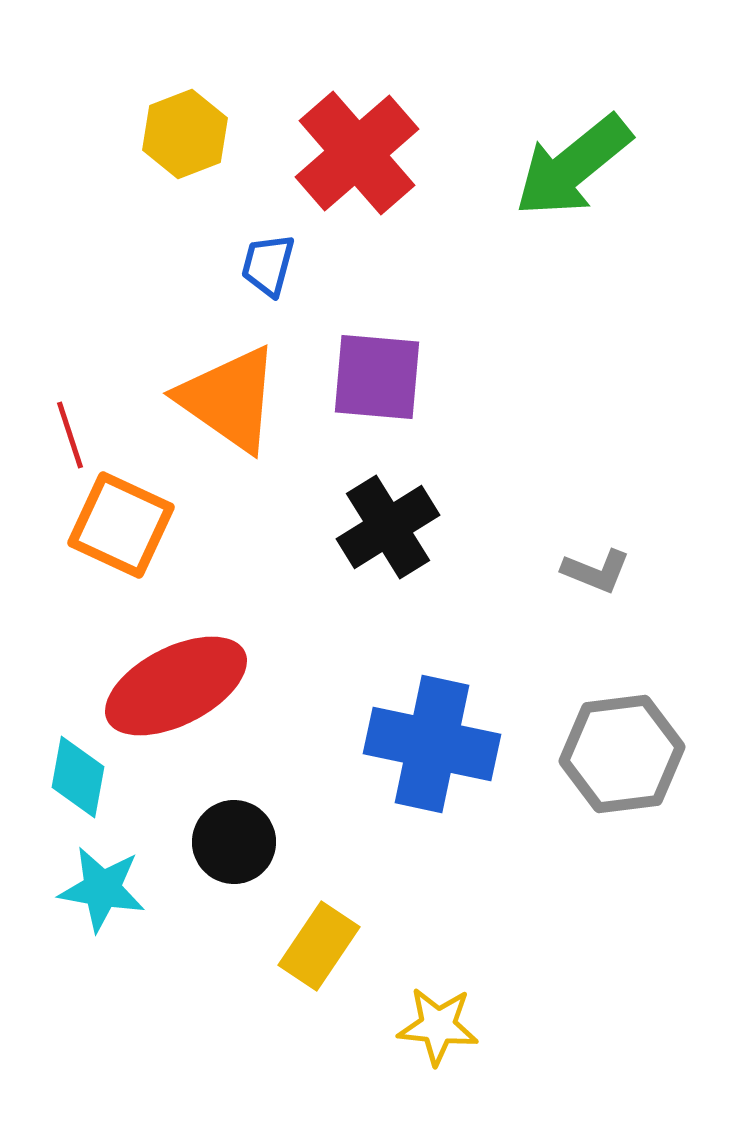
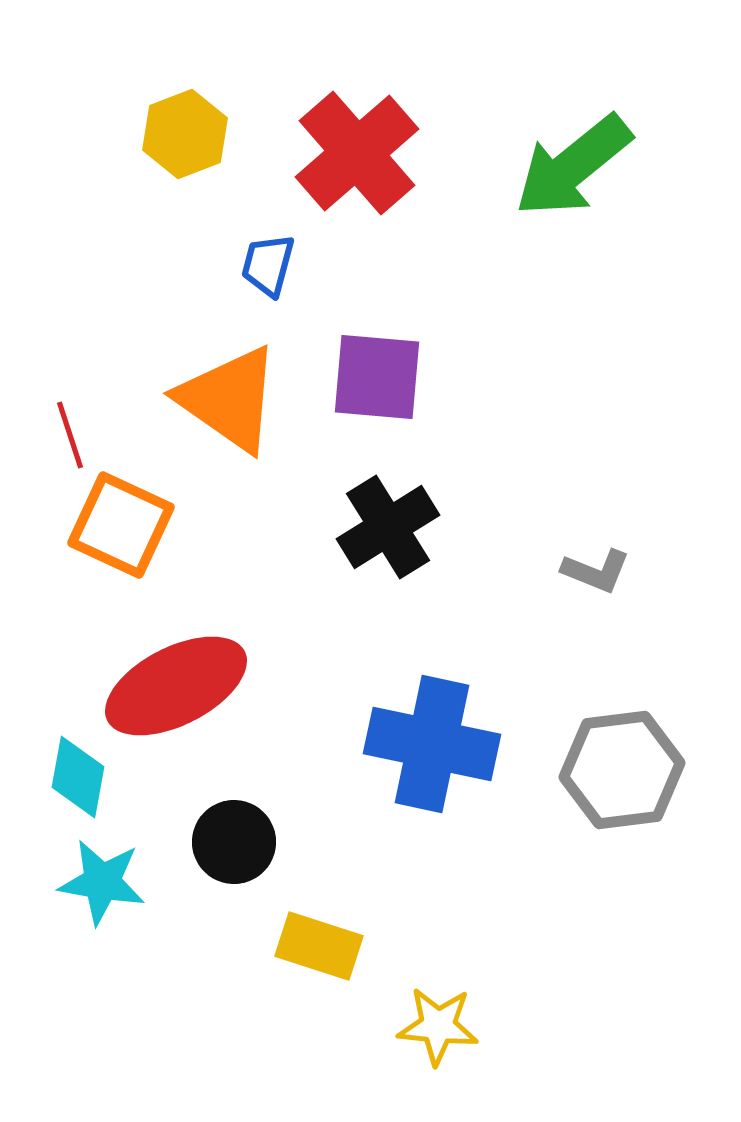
gray hexagon: moved 16 px down
cyan star: moved 7 px up
yellow rectangle: rotated 74 degrees clockwise
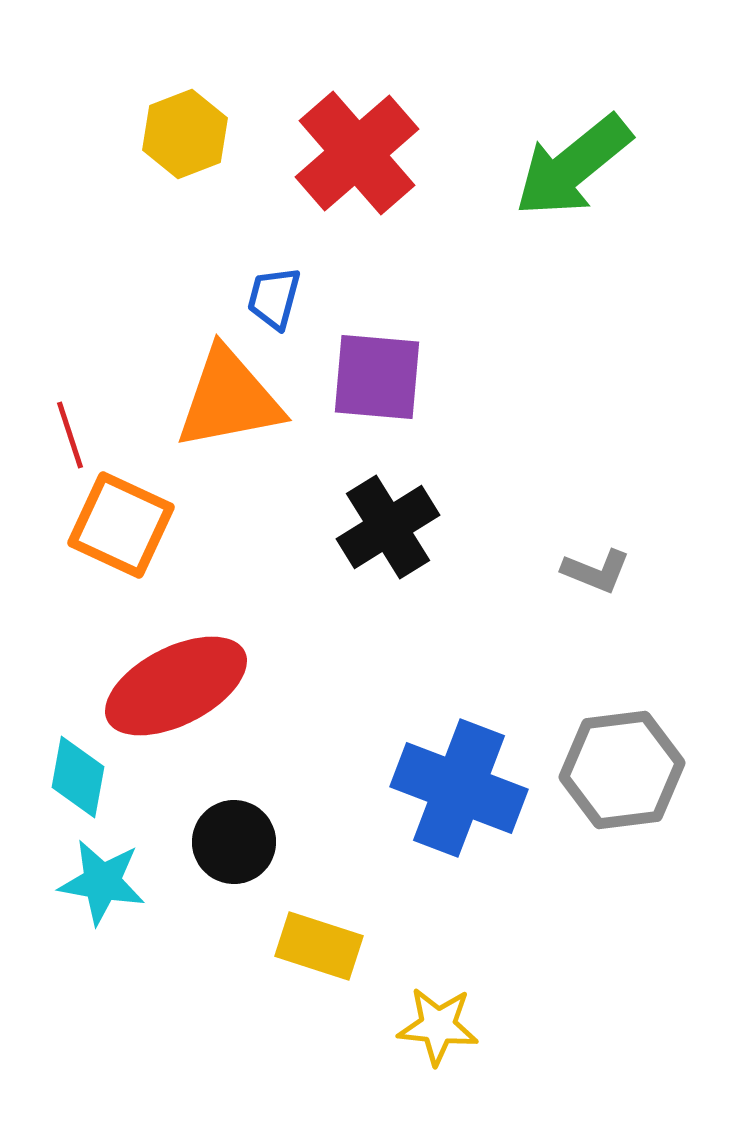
blue trapezoid: moved 6 px right, 33 px down
orange triangle: rotated 46 degrees counterclockwise
blue cross: moved 27 px right, 44 px down; rotated 9 degrees clockwise
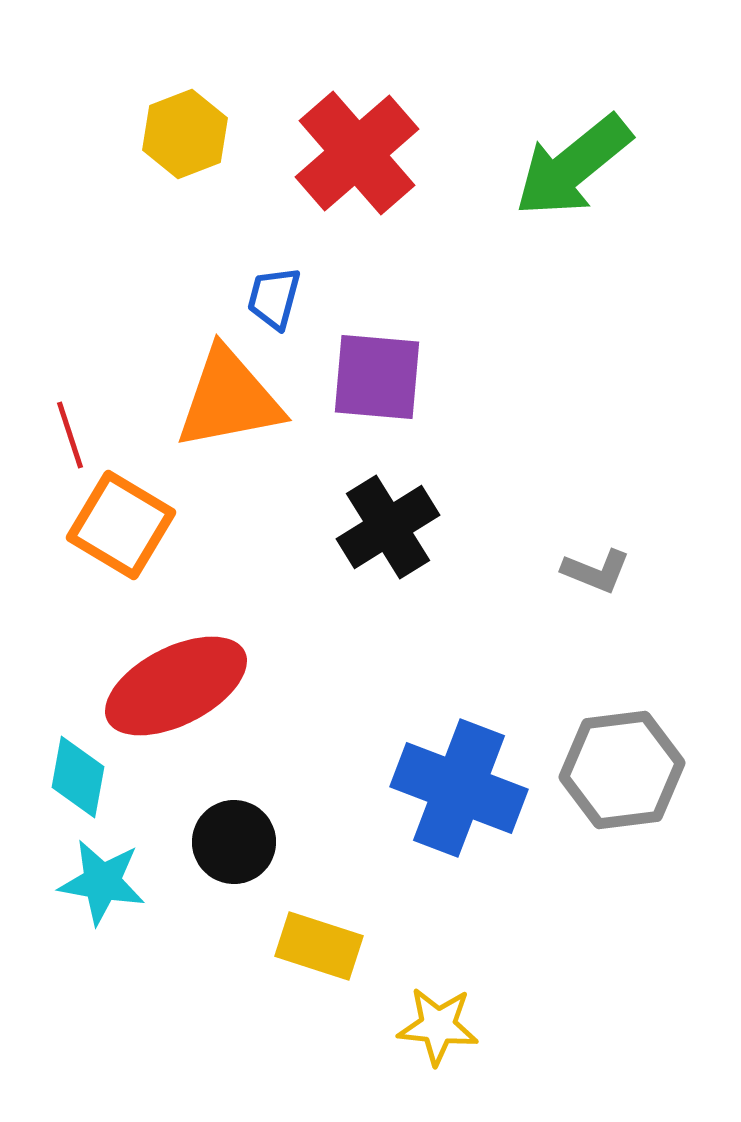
orange square: rotated 6 degrees clockwise
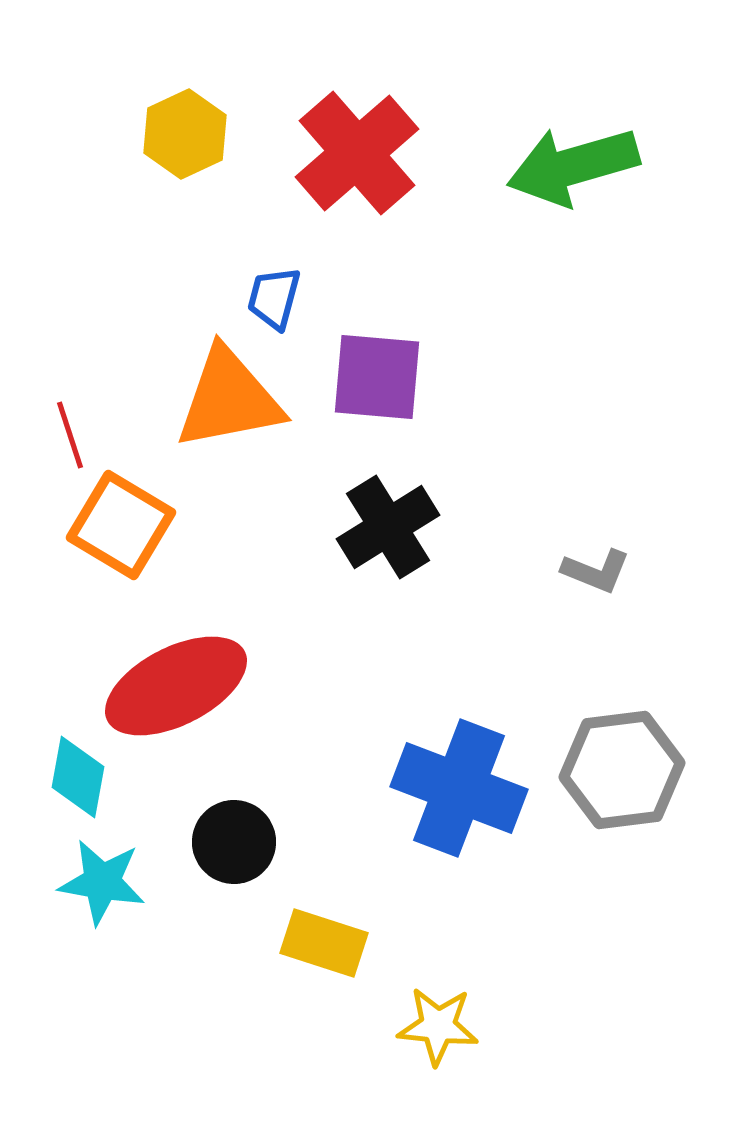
yellow hexagon: rotated 4 degrees counterclockwise
green arrow: rotated 23 degrees clockwise
yellow rectangle: moved 5 px right, 3 px up
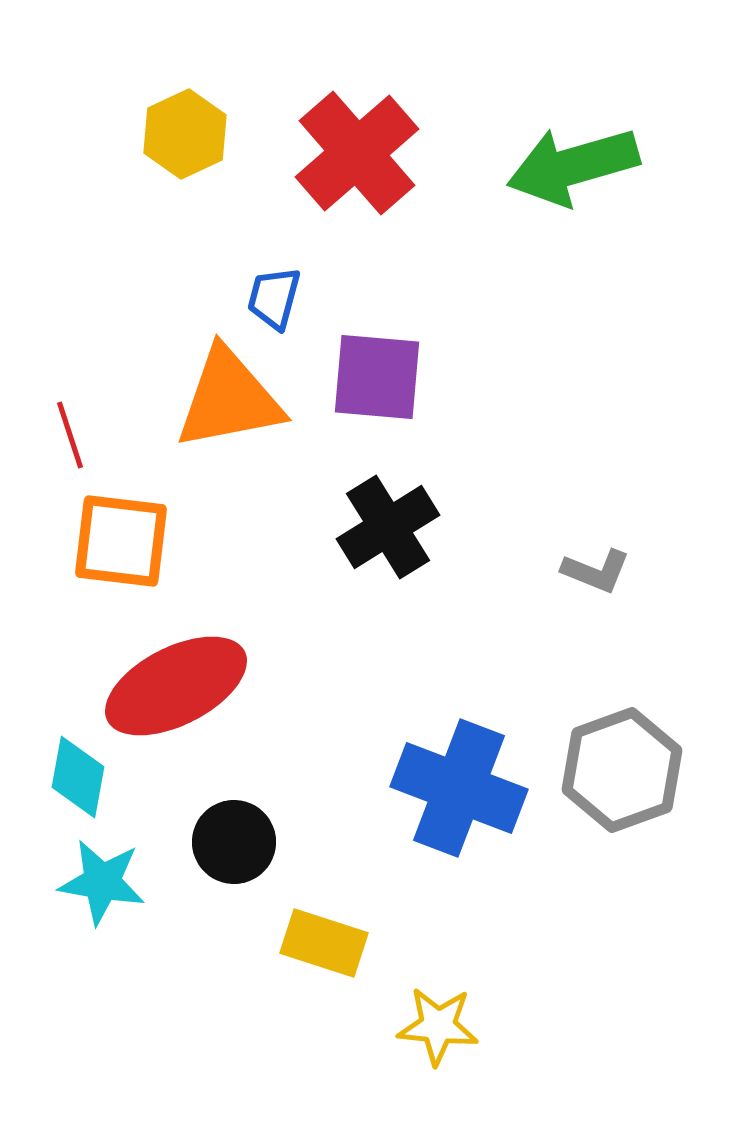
orange square: moved 16 px down; rotated 24 degrees counterclockwise
gray hexagon: rotated 13 degrees counterclockwise
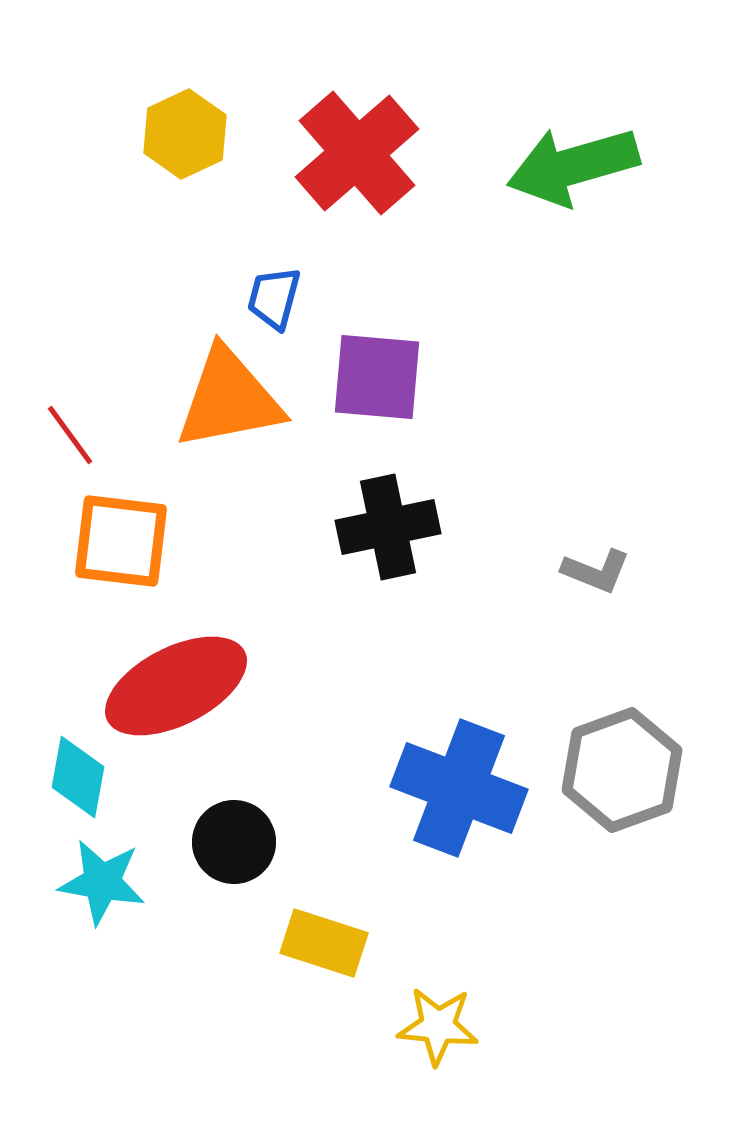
red line: rotated 18 degrees counterclockwise
black cross: rotated 20 degrees clockwise
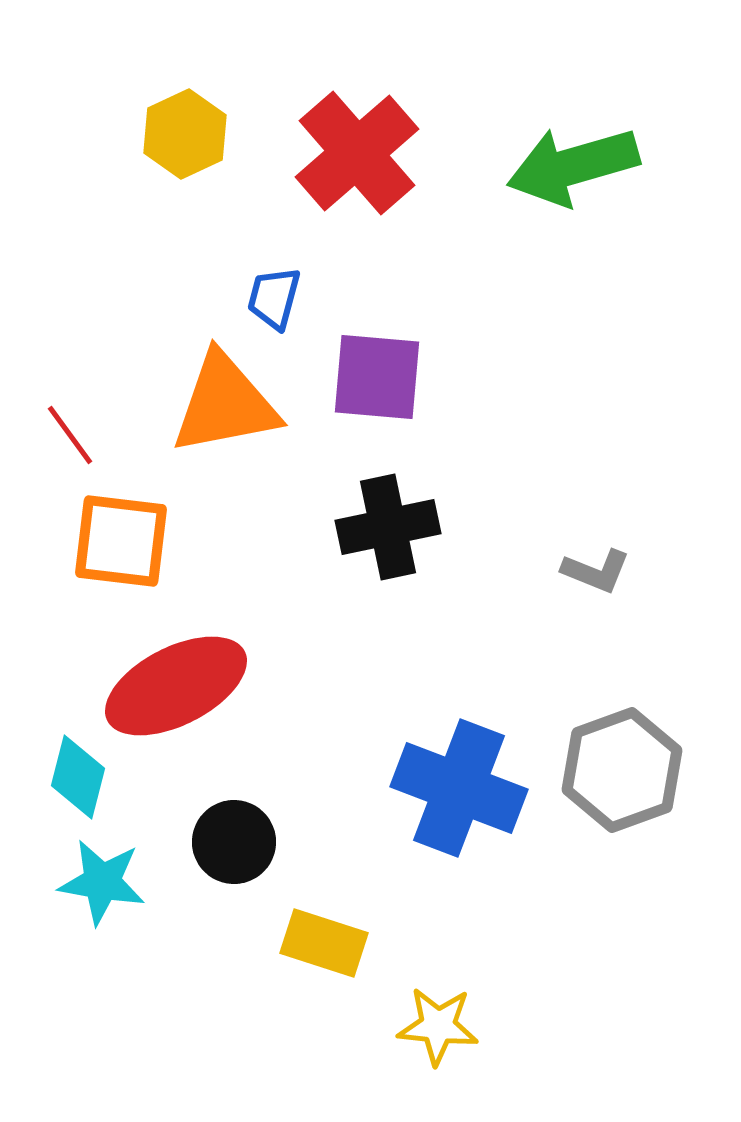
orange triangle: moved 4 px left, 5 px down
cyan diamond: rotated 4 degrees clockwise
